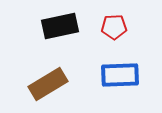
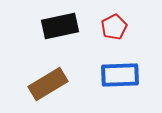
red pentagon: rotated 25 degrees counterclockwise
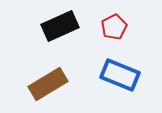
black rectangle: rotated 12 degrees counterclockwise
blue rectangle: rotated 24 degrees clockwise
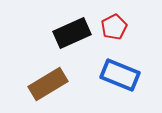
black rectangle: moved 12 px right, 7 px down
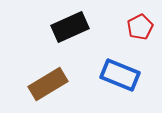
red pentagon: moved 26 px right
black rectangle: moved 2 px left, 6 px up
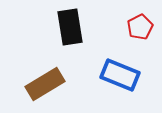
black rectangle: rotated 75 degrees counterclockwise
brown rectangle: moved 3 px left
